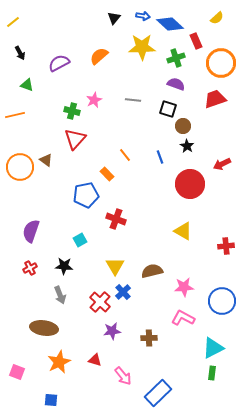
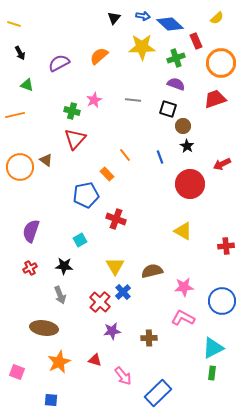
yellow line at (13, 22): moved 1 px right, 2 px down; rotated 56 degrees clockwise
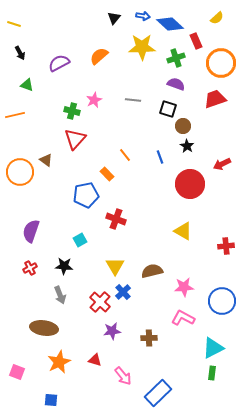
orange circle at (20, 167): moved 5 px down
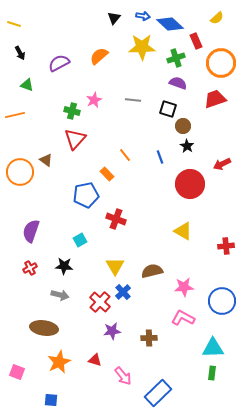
purple semicircle at (176, 84): moved 2 px right, 1 px up
gray arrow at (60, 295): rotated 54 degrees counterclockwise
cyan triangle at (213, 348): rotated 25 degrees clockwise
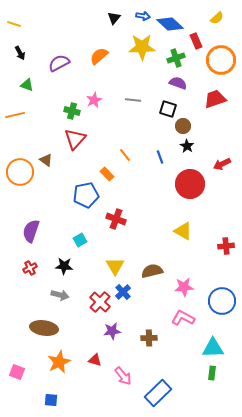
orange circle at (221, 63): moved 3 px up
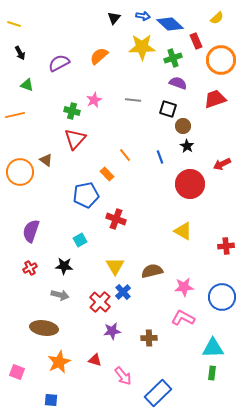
green cross at (176, 58): moved 3 px left
blue circle at (222, 301): moved 4 px up
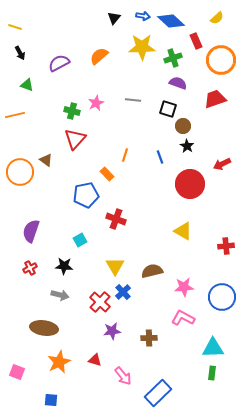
yellow line at (14, 24): moved 1 px right, 3 px down
blue diamond at (170, 24): moved 1 px right, 3 px up
pink star at (94, 100): moved 2 px right, 3 px down
orange line at (125, 155): rotated 56 degrees clockwise
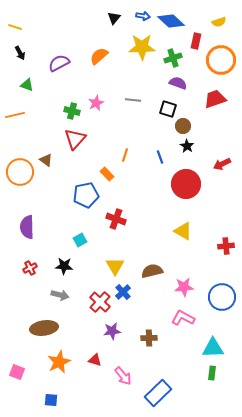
yellow semicircle at (217, 18): moved 2 px right, 4 px down; rotated 24 degrees clockwise
red rectangle at (196, 41): rotated 35 degrees clockwise
red circle at (190, 184): moved 4 px left
purple semicircle at (31, 231): moved 4 px left, 4 px up; rotated 20 degrees counterclockwise
brown ellipse at (44, 328): rotated 16 degrees counterclockwise
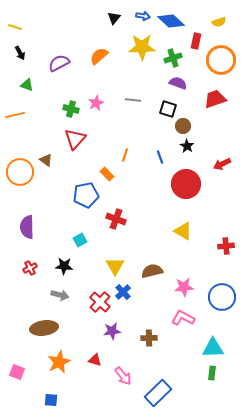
green cross at (72, 111): moved 1 px left, 2 px up
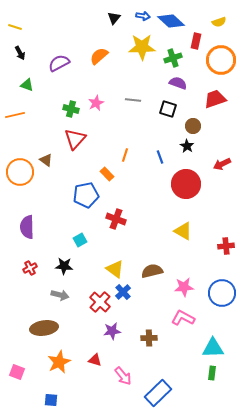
brown circle at (183, 126): moved 10 px right
yellow triangle at (115, 266): moved 3 px down; rotated 24 degrees counterclockwise
blue circle at (222, 297): moved 4 px up
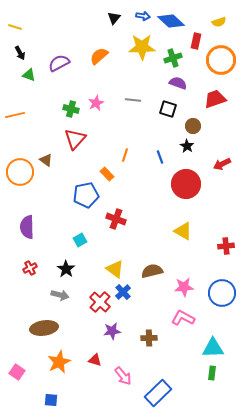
green triangle at (27, 85): moved 2 px right, 10 px up
black star at (64, 266): moved 2 px right, 3 px down; rotated 30 degrees clockwise
pink square at (17, 372): rotated 14 degrees clockwise
